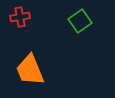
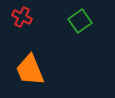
red cross: moved 2 px right; rotated 36 degrees clockwise
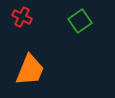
orange trapezoid: rotated 136 degrees counterclockwise
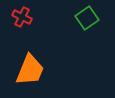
green square: moved 7 px right, 3 px up
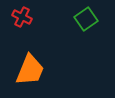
green square: moved 1 px left, 1 px down
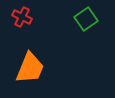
orange trapezoid: moved 2 px up
